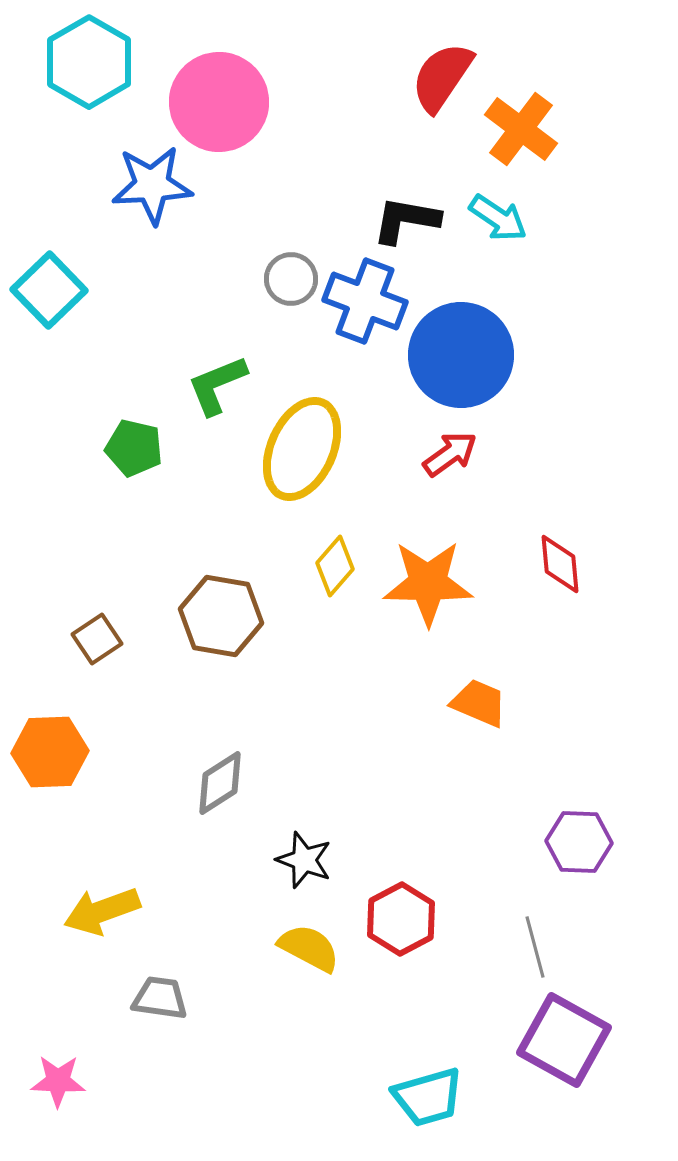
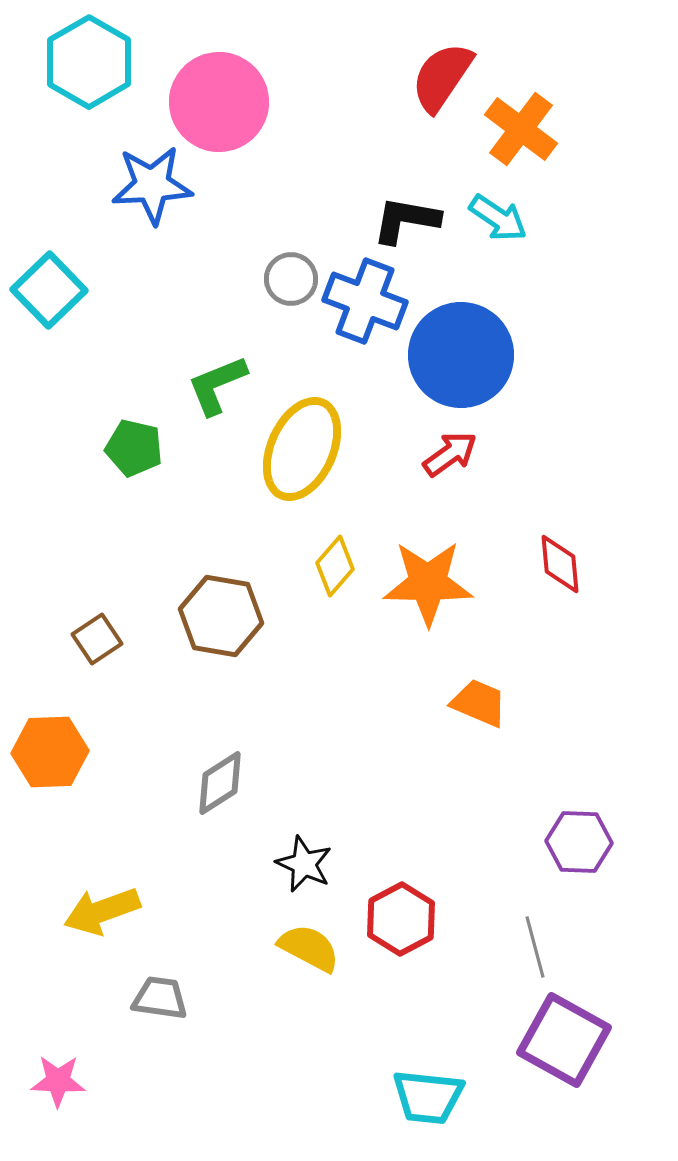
black star: moved 4 px down; rotated 4 degrees clockwise
cyan trapezoid: rotated 22 degrees clockwise
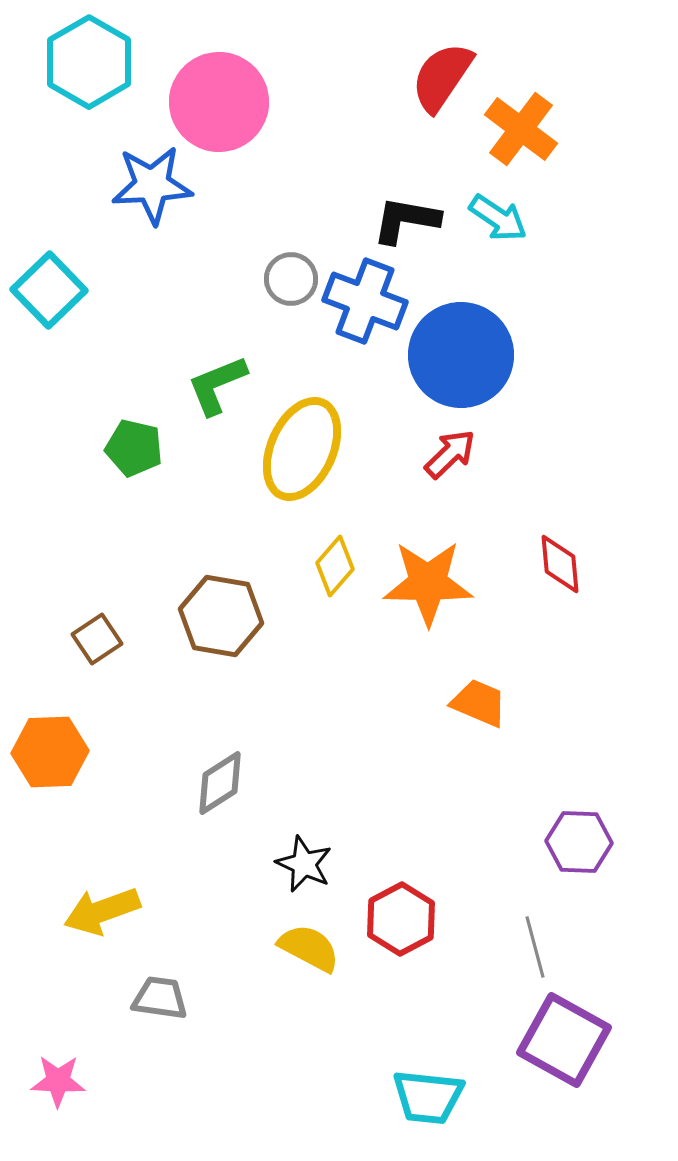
red arrow: rotated 8 degrees counterclockwise
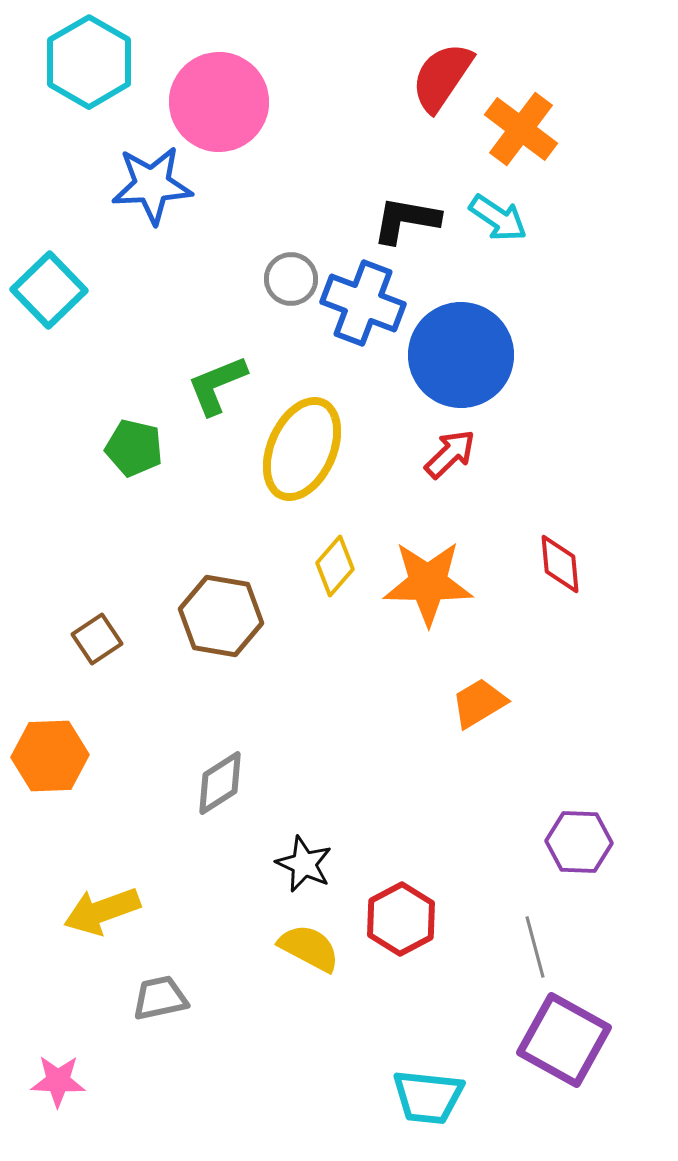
blue cross: moved 2 px left, 2 px down
orange trapezoid: rotated 54 degrees counterclockwise
orange hexagon: moved 4 px down
gray trapezoid: rotated 20 degrees counterclockwise
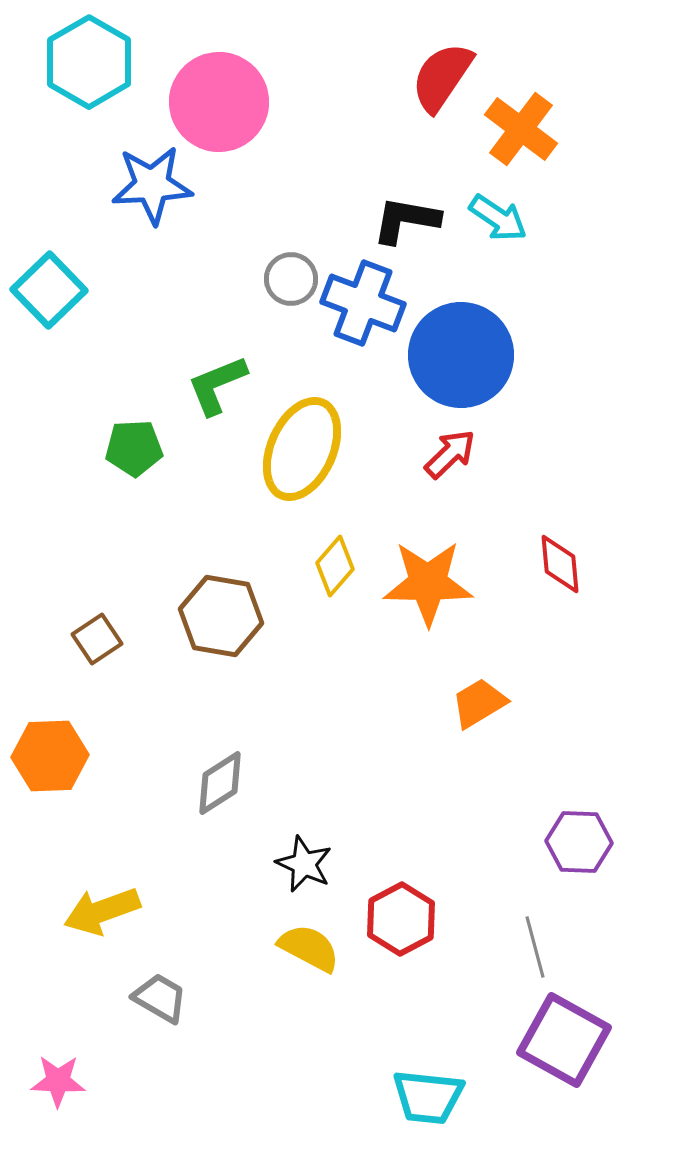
green pentagon: rotated 16 degrees counterclockwise
gray trapezoid: rotated 42 degrees clockwise
